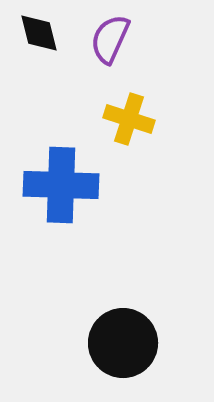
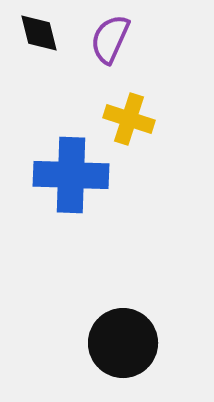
blue cross: moved 10 px right, 10 px up
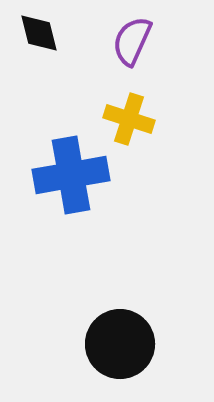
purple semicircle: moved 22 px right, 2 px down
blue cross: rotated 12 degrees counterclockwise
black circle: moved 3 px left, 1 px down
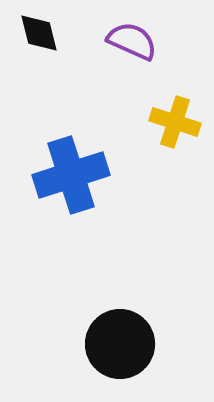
purple semicircle: rotated 90 degrees clockwise
yellow cross: moved 46 px right, 3 px down
blue cross: rotated 8 degrees counterclockwise
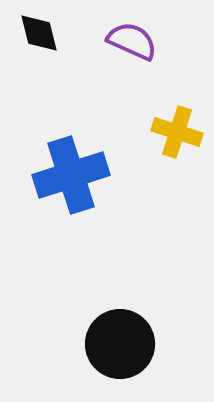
yellow cross: moved 2 px right, 10 px down
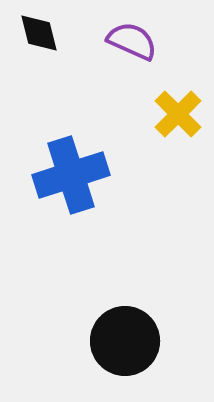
yellow cross: moved 1 px right, 18 px up; rotated 27 degrees clockwise
black circle: moved 5 px right, 3 px up
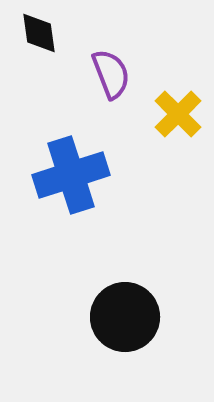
black diamond: rotated 6 degrees clockwise
purple semicircle: moved 21 px left, 33 px down; rotated 45 degrees clockwise
black circle: moved 24 px up
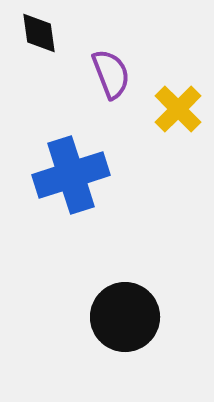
yellow cross: moved 5 px up
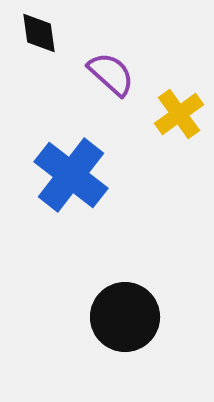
purple semicircle: rotated 27 degrees counterclockwise
yellow cross: moved 1 px right, 5 px down; rotated 9 degrees clockwise
blue cross: rotated 34 degrees counterclockwise
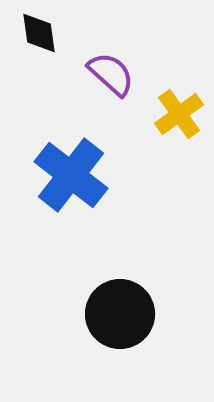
black circle: moved 5 px left, 3 px up
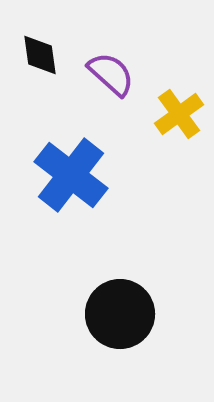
black diamond: moved 1 px right, 22 px down
